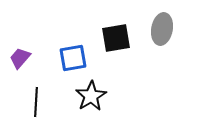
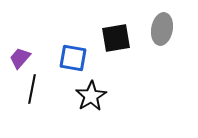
blue square: rotated 20 degrees clockwise
black line: moved 4 px left, 13 px up; rotated 8 degrees clockwise
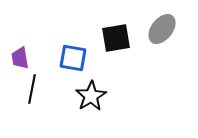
gray ellipse: rotated 28 degrees clockwise
purple trapezoid: rotated 50 degrees counterclockwise
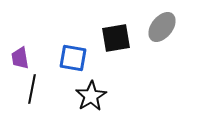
gray ellipse: moved 2 px up
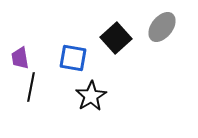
black square: rotated 32 degrees counterclockwise
black line: moved 1 px left, 2 px up
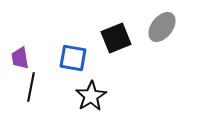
black square: rotated 20 degrees clockwise
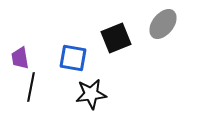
gray ellipse: moved 1 px right, 3 px up
black star: moved 2 px up; rotated 24 degrees clockwise
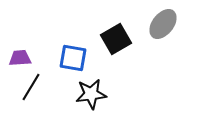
black square: moved 1 px down; rotated 8 degrees counterclockwise
purple trapezoid: rotated 95 degrees clockwise
black line: rotated 20 degrees clockwise
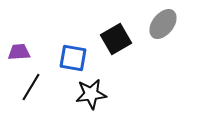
purple trapezoid: moved 1 px left, 6 px up
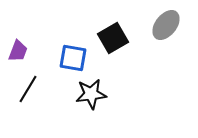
gray ellipse: moved 3 px right, 1 px down
black square: moved 3 px left, 1 px up
purple trapezoid: moved 1 px left, 1 px up; rotated 115 degrees clockwise
black line: moved 3 px left, 2 px down
